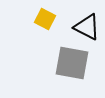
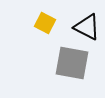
yellow square: moved 4 px down
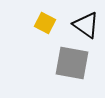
black triangle: moved 1 px left, 2 px up; rotated 8 degrees clockwise
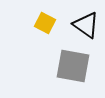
gray square: moved 1 px right, 3 px down
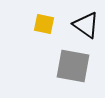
yellow square: moved 1 px left, 1 px down; rotated 15 degrees counterclockwise
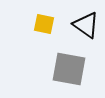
gray square: moved 4 px left, 3 px down
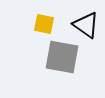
gray square: moved 7 px left, 12 px up
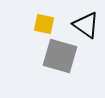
gray square: moved 2 px left, 1 px up; rotated 6 degrees clockwise
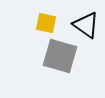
yellow square: moved 2 px right, 1 px up
